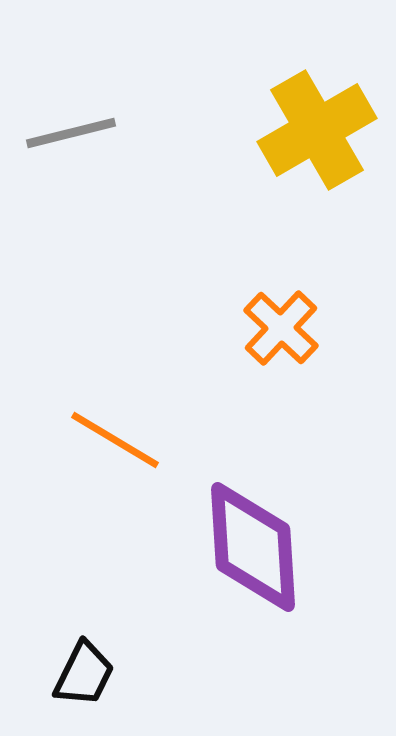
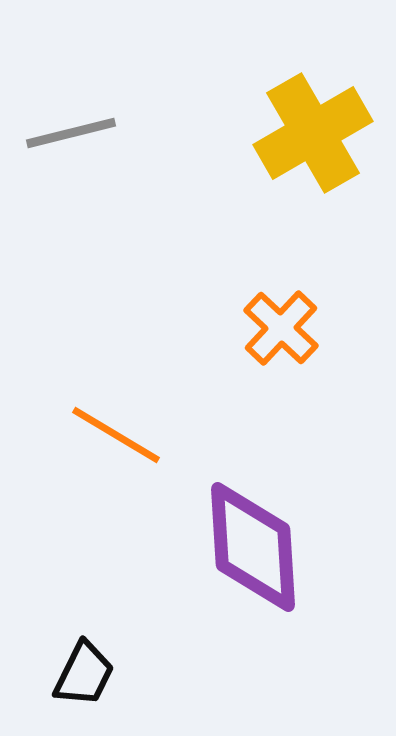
yellow cross: moved 4 px left, 3 px down
orange line: moved 1 px right, 5 px up
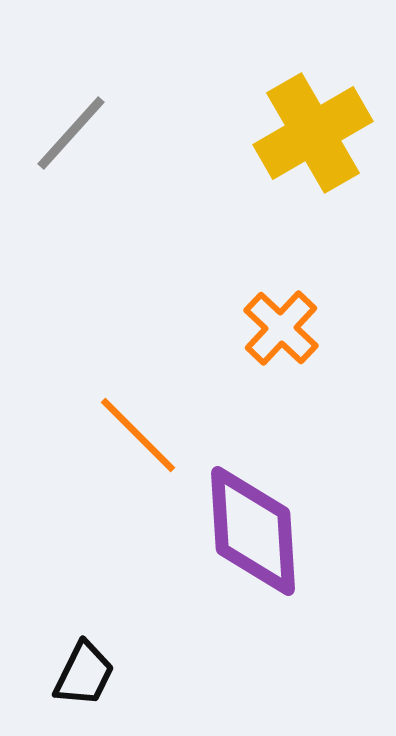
gray line: rotated 34 degrees counterclockwise
orange line: moved 22 px right; rotated 14 degrees clockwise
purple diamond: moved 16 px up
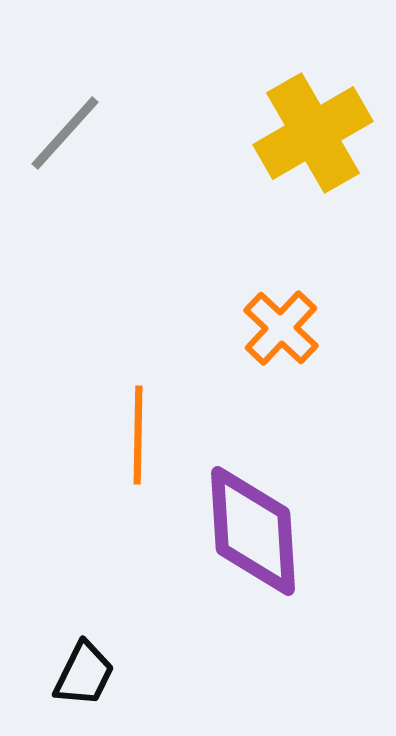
gray line: moved 6 px left
orange line: rotated 46 degrees clockwise
